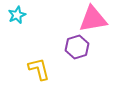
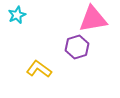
yellow L-shape: rotated 40 degrees counterclockwise
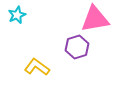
pink triangle: moved 2 px right
yellow L-shape: moved 2 px left, 2 px up
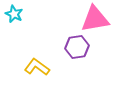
cyan star: moved 3 px left, 1 px up; rotated 24 degrees counterclockwise
purple hexagon: rotated 10 degrees clockwise
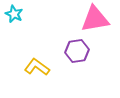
purple hexagon: moved 4 px down
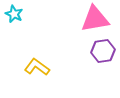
purple hexagon: moved 26 px right
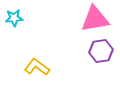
cyan star: moved 4 px down; rotated 30 degrees counterclockwise
purple hexagon: moved 2 px left
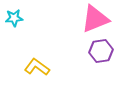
pink triangle: rotated 12 degrees counterclockwise
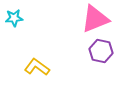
purple hexagon: rotated 20 degrees clockwise
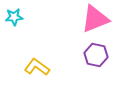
cyan star: moved 1 px up
purple hexagon: moved 5 px left, 4 px down
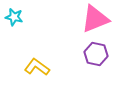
cyan star: rotated 18 degrees clockwise
purple hexagon: moved 1 px up
